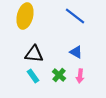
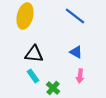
green cross: moved 6 px left, 13 px down
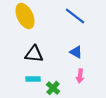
yellow ellipse: rotated 40 degrees counterclockwise
cyan rectangle: moved 3 px down; rotated 56 degrees counterclockwise
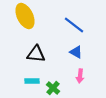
blue line: moved 1 px left, 9 px down
black triangle: moved 2 px right
cyan rectangle: moved 1 px left, 2 px down
